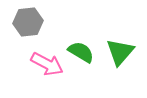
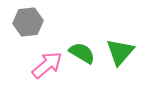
green semicircle: moved 1 px right, 1 px down
pink arrow: moved 1 px down; rotated 68 degrees counterclockwise
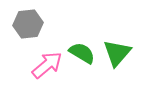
gray hexagon: moved 2 px down
green triangle: moved 3 px left, 1 px down
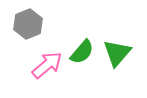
gray hexagon: rotated 16 degrees counterclockwise
green semicircle: moved 1 px up; rotated 100 degrees clockwise
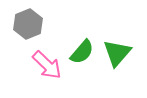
pink arrow: rotated 84 degrees clockwise
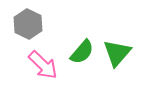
gray hexagon: rotated 12 degrees counterclockwise
pink arrow: moved 4 px left
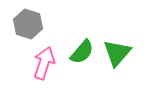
gray hexagon: rotated 8 degrees counterclockwise
pink arrow: moved 1 px right, 2 px up; rotated 116 degrees counterclockwise
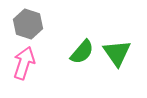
green triangle: rotated 16 degrees counterclockwise
pink arrow: moved 20 px left
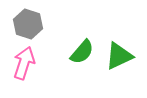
green triangle: moved 2 px right, 3 px down; rotated 40 degrees clockwise
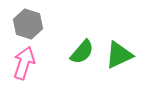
green triangle: moved 1 px up
